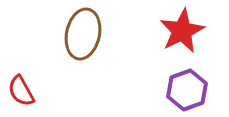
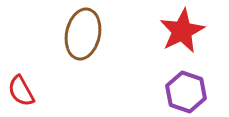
purple hexagon: moved 1 px left, 2 px down; rotated 21 degrees counterclockwise
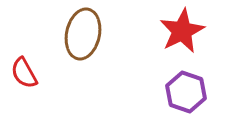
red semicircle: moved 3 px right, 18 px up
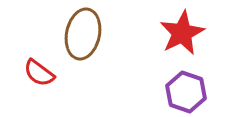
red star: moved 2 px down
red semicircle: moved 15 px right; rotated 24 degrees counterclockwise
